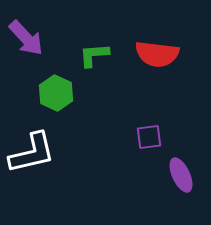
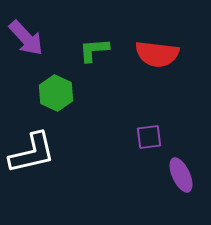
green L-shape: moved 5 px up
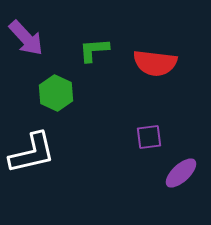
red semicircle: moved 2 px left, 9 px down
purple ellipse: moved 2 px up; rotated 72 degrees clockwise
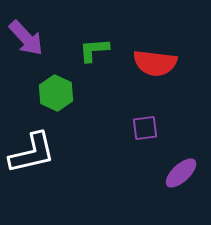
purple square: moved 4 px left, 9 px up
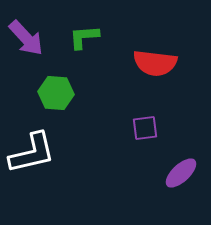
green L-shape: moved 10 px left, 13 px up
green hexagon: rotated 20 degrees counterclockwise
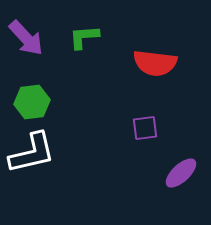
green hexagon: moved 24 px left, 9 px down; rotated 12 degrees counterclockwise
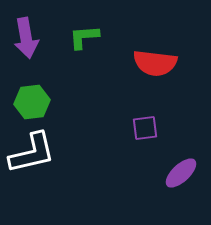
purple arrow: rotated 33 degrees clockwise
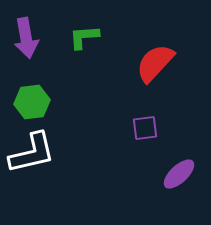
red semicircle: rotated 126 degrees clockwise
purple ellipse: moved 2 px left, 1 px down
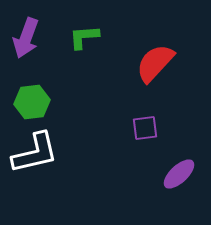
purple arrow: rotated 30 degrees clockwise
white L-shape: moved 3 px right
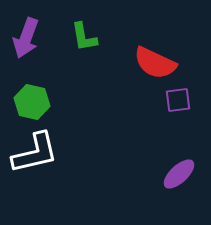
green L-shape: rotated 96 degrees counterclockwise
red semicircle: rotated 108 degrees counterclockwise
green hexagon: rotated 20 degrees clockwise
purple square: moved 33 px right, 28 px up
